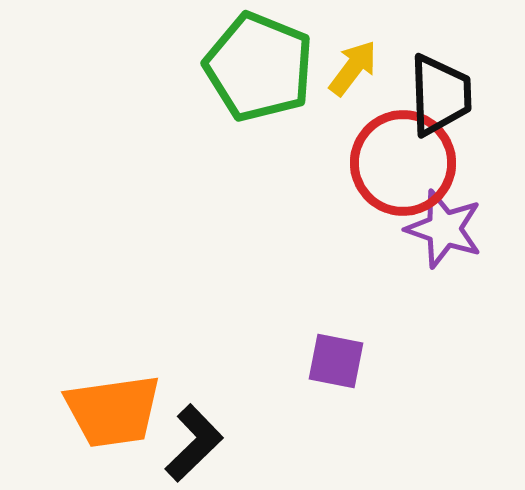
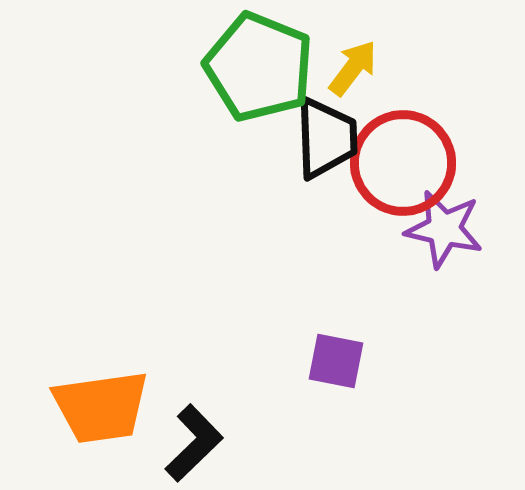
black trapezoid: moved 114 px left, 43 px down
purple star: rotated 6 degrees counterclockwise
orange trapezoid: moved 12 px left, 4 px up
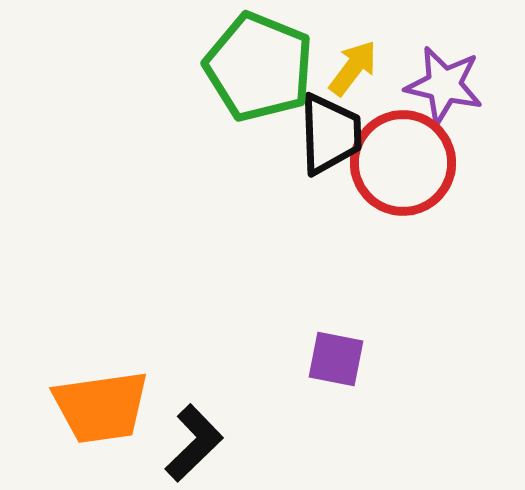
black trapezoid: moved 4 px right, 4 px up
purple star: moved 144 px up
purple square: moved 2 px up
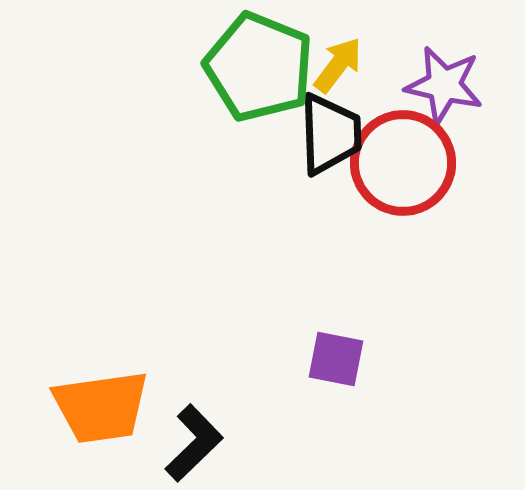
yellow arrow: moved 15 px left, 3 px up
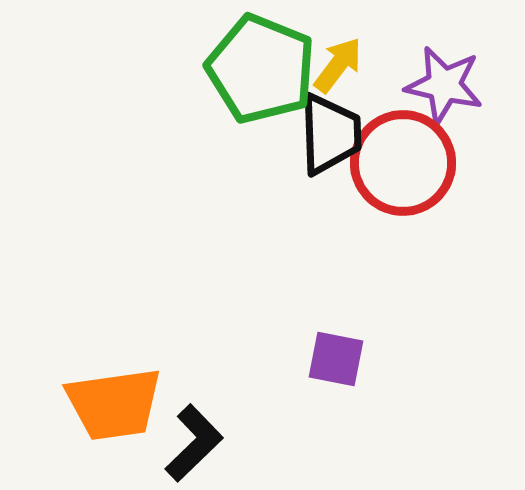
green pentagon: moved 2 px right, 2 px down
orange trapezoid: moved 13 px right, 3 px up
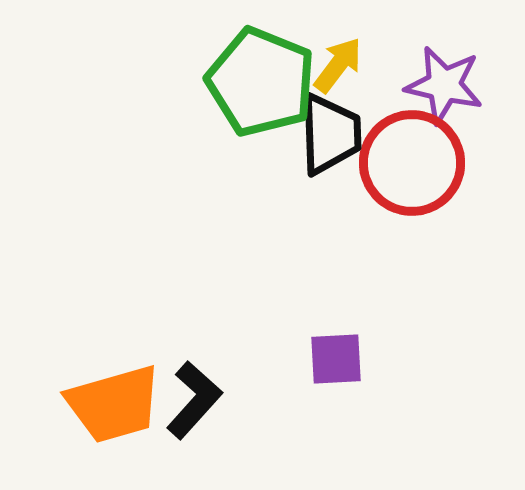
green pentagon: moved 13 px down
red circle: moved 9 px right
purple square: rotated 14 degrees counterclockwise
orange trapezoid: rotated 8 degrees counterclockwise
black L-shape: moved 43 px up; rotated 4 degrees counterclockwise
